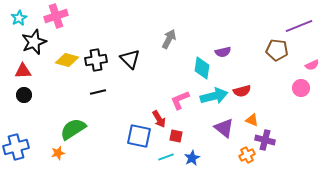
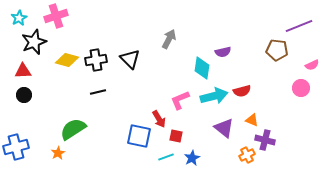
orange star: rotated 16 degrees counterclockwise
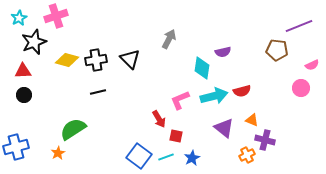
blue square: moved 20 px down; rotated 25 degrees clockwise
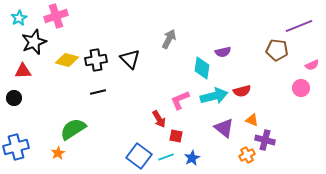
black circle: moved 10 px left, 3 px down
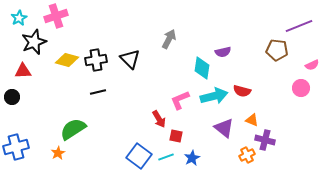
red semicircle: rotated 30 degrees clockwise
black circle: moved 2 px left, 1 px up
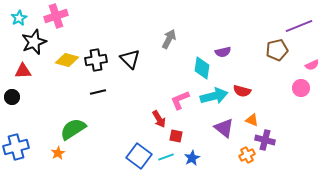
brown pentagon: rotated 20 degrees counterclockwise
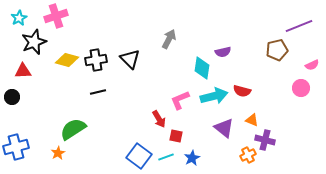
orange cross: moved 1 px right
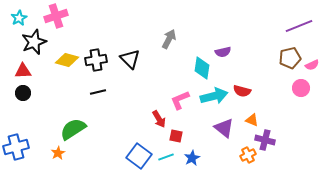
brown pentagon: moved 13 px right, 8 px down
black circle: moved 11 px right, 4 px up
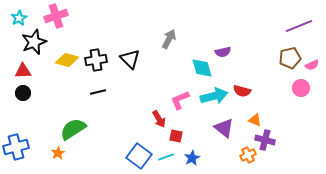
cyan diamond: rotated 25 degrees counterclockwise
orange triangle: moved 3 px right
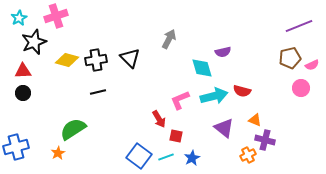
black triangle: moved 1 px up
